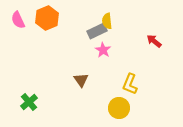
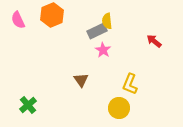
orange hexagon: moved 5 px right, 3 px up
green cross: moved 1 px left, 3 px down
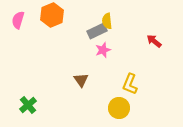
pink semicircle: rotated 42 degrees clockwise
pink star: rotated 21 degrees clockwise
